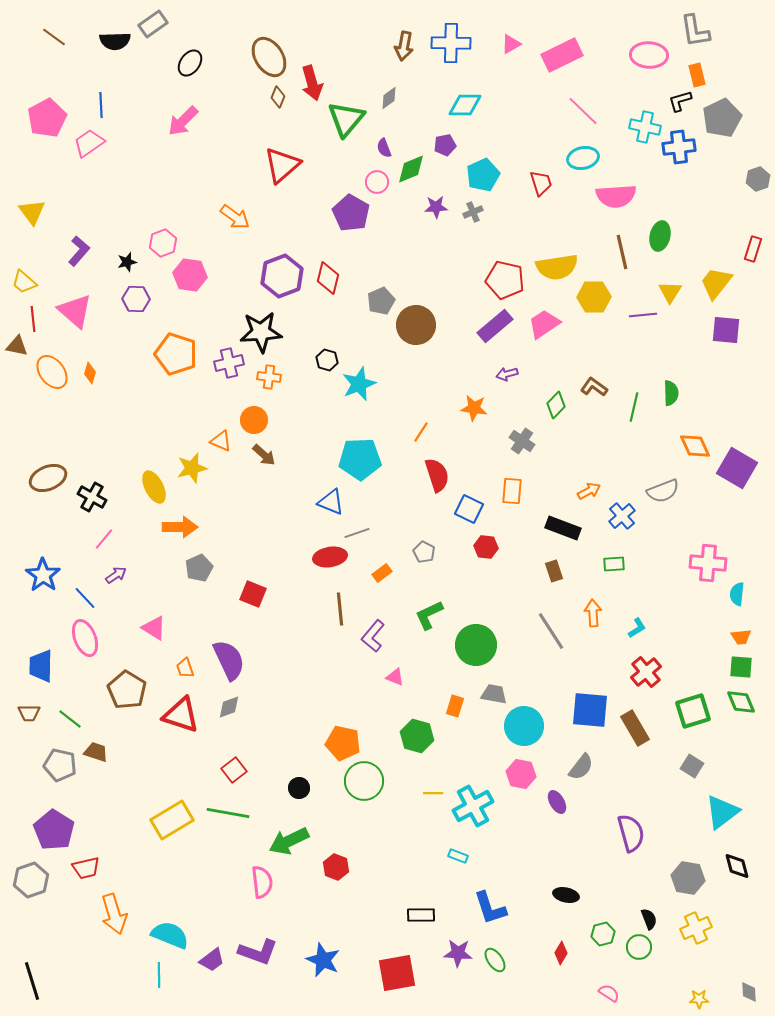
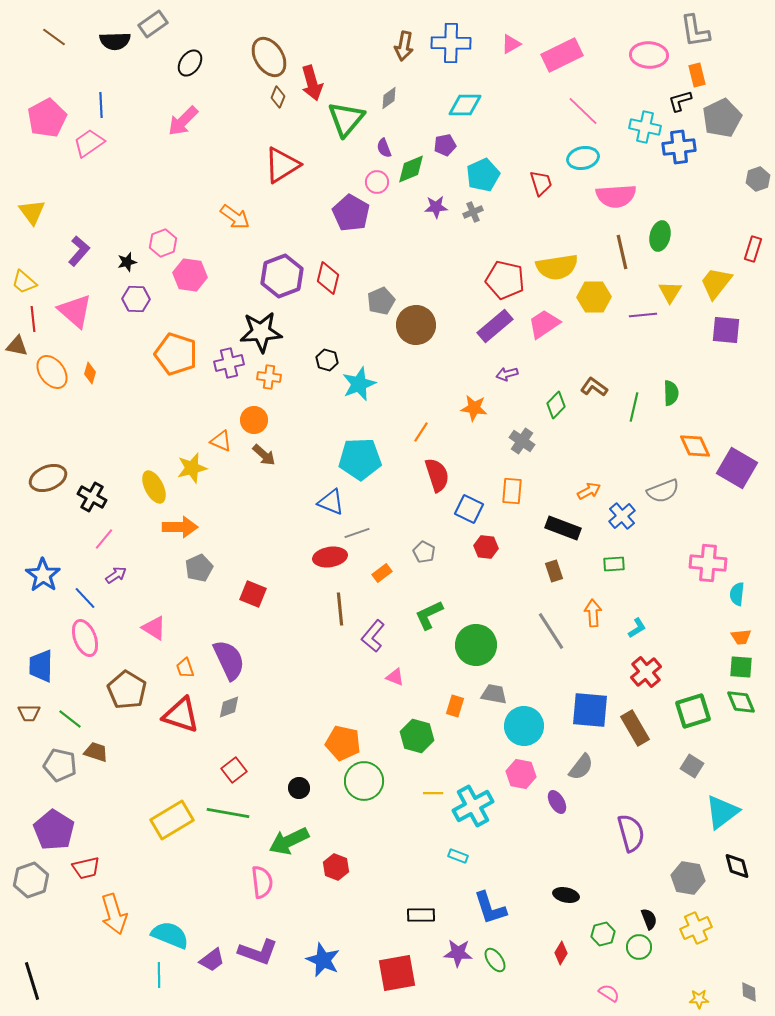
red triangle at (282, 165): rotated 9 degrees clockwise
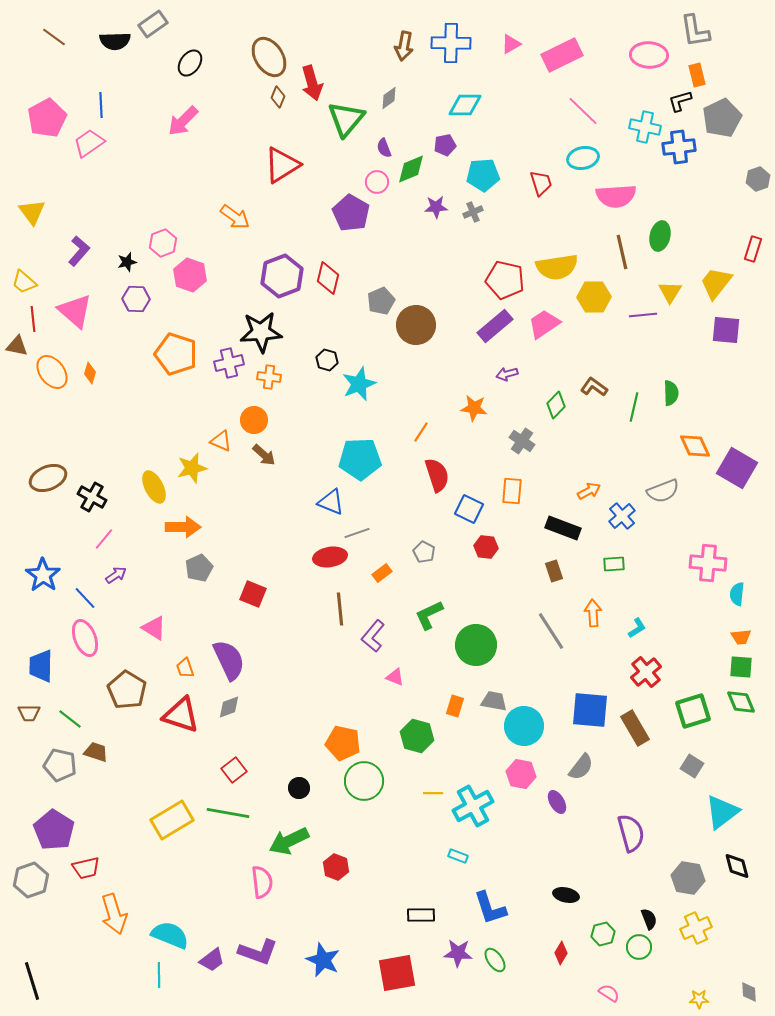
cyan pentagon at (483, 175): rotated 20 degrees clockwise
pink hexagon at (190, 275): rotated 12 degrees clockwise
orange arrow at (180, 527): moved 3 px right
gray trapezoid at (494, 694): moved 7 px down
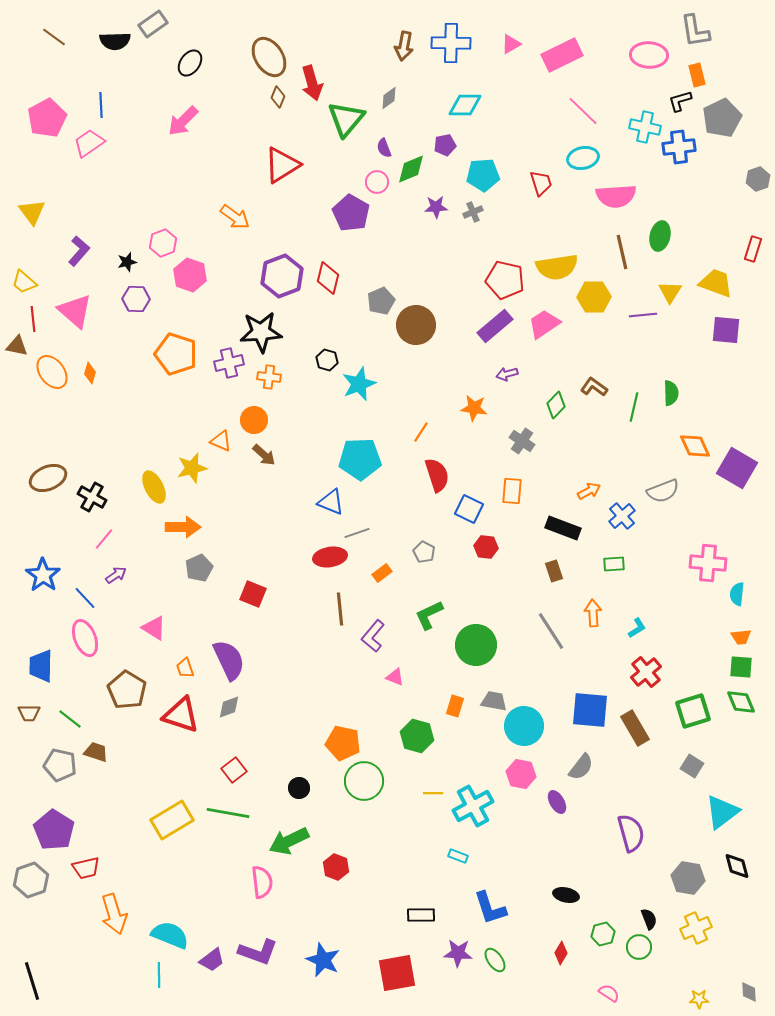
yellow trapezoid at (716, 283): rotated 72 degrees clockwise
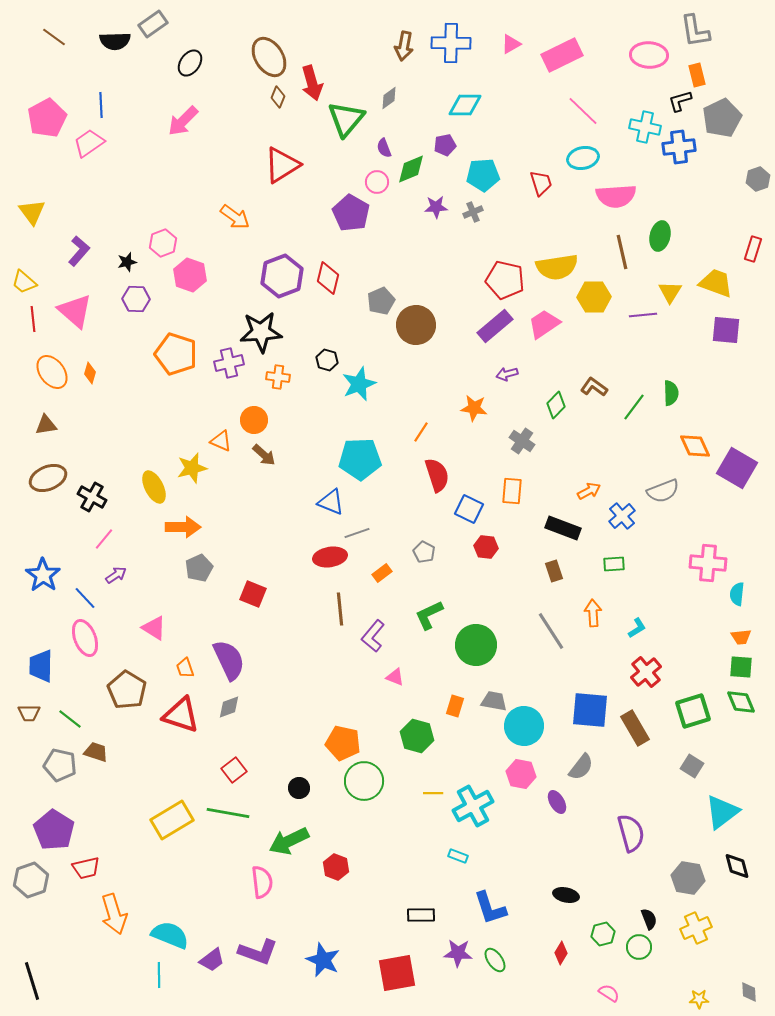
brown triangle at (17, 346): moved 29 px right, 79 px down; rotated 20 degrees counterclockwise
orange cross at (269, 377): moved 9 px right
green line at (634, 407): rotated 24 degrees clockwise
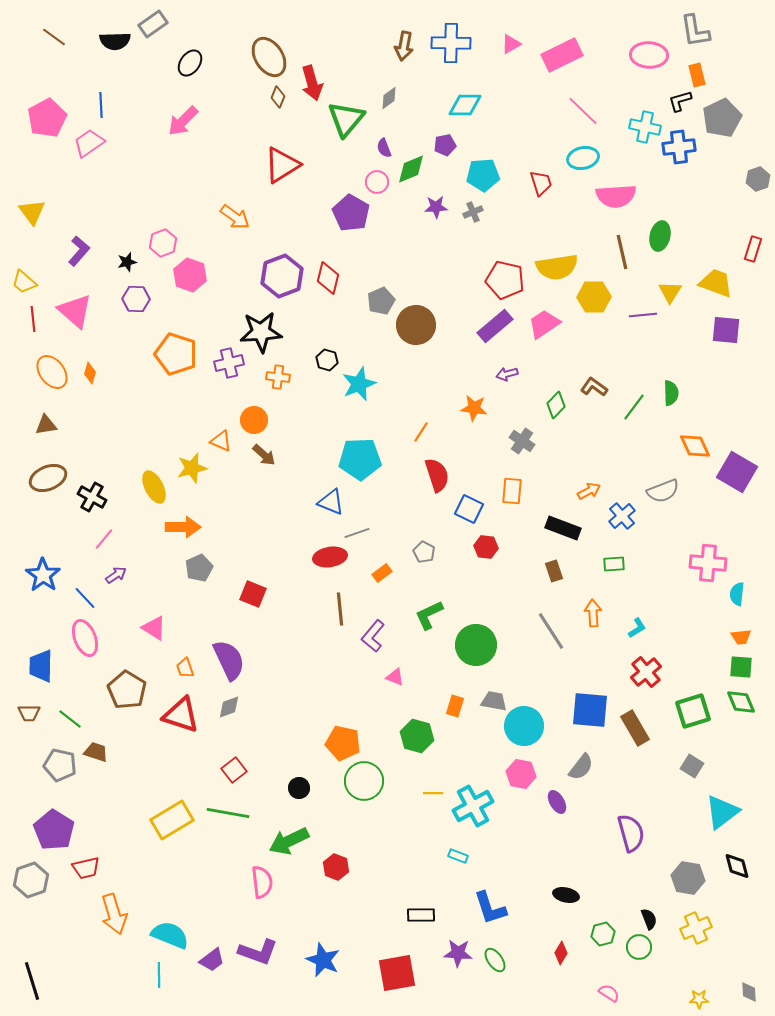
purple square at (737, 468): moved 4 px down
